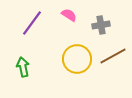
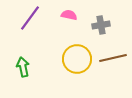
pink semicircle: rotated 21 degrees counterclockwise
purple line: moved 2 px left, 5 px up
brown line: moved 2 px down; rotated 16 degrees clockwise
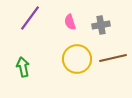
pink semicircle: moved 1 px right, 7 px down; rotated 119 degrees counterclockwise
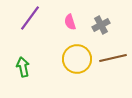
gray cross: rotated 18 degrees counterclockwise
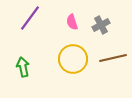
pink semicircle: moved 2 px right
yellow circle: moved 4 px left
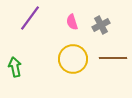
brown line: rotated 12 degrees clockwise
green arrow: moved 8 px left
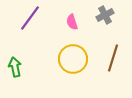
gray cross: moved 4 px right, 10 px up
brown line: rotated 72 degrees counterclockwise
